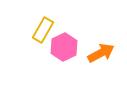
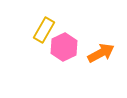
yellow rectangle: moved 1 px right
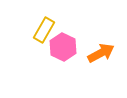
pink hexagon: moved 1 px left; rotated 8 degrees counterclockwise
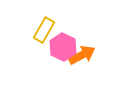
orange arrow: moved 19 px left, 2 px down
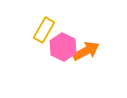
orange arrow: moved 4 px right, 4 px up
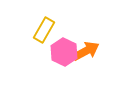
pink hexagon: moved 1 px right, 5 px down
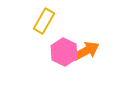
yellow rectangle: moved 9 px up
